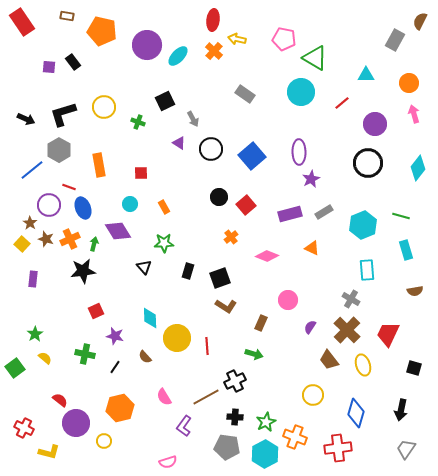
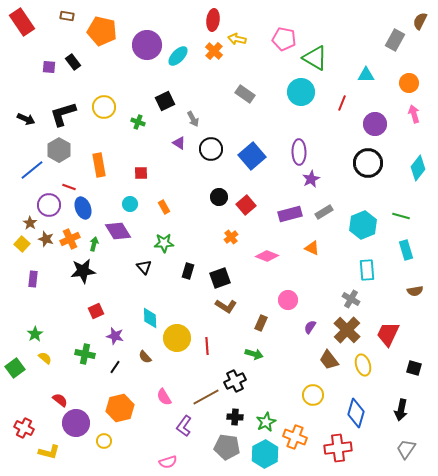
red line at (342, 103): rotated 28 degrees counterclockwise
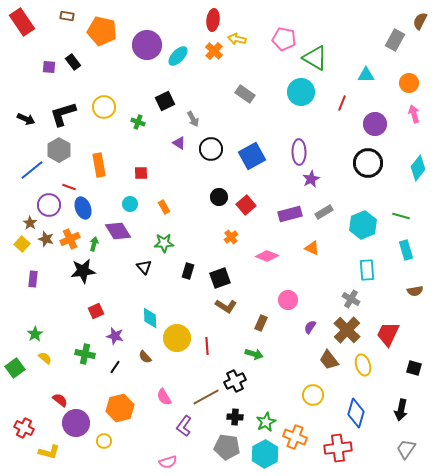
blue square at (252, 156): rotated 12 degrees clockwise
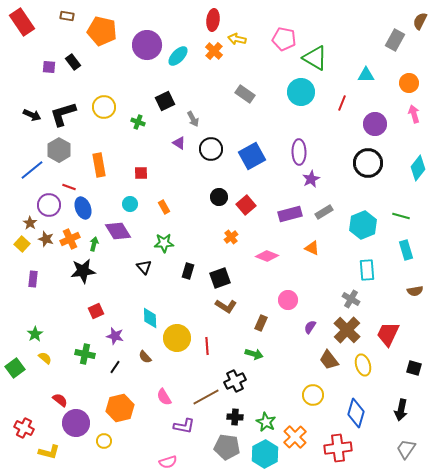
black arrow at (26, 119): moved 6 px right, 4 px up
green star at (266, 422): rotated 18 degrees counterclockwise
purple L-shape at (184, 426): rotated 115 degrees counterclockwise
orange cross at (295, 437): rotated 25 degrees clockwise
